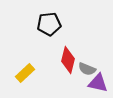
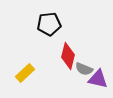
red diamond: moved 4 px up
gray semicircle: moved 3 px left
purple triangle: moved 4 px up
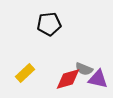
red diamond: moved 23 px down; rotated 60 degrees clockwise
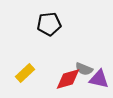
purple triangle: moved 1 px right
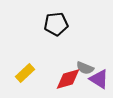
black pentagon: moved 7 px right
gray semicircle: moved 1 px right, 1 px up
purple triangle: rotated 20 degrees clockwise
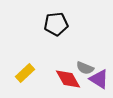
red diamond: rotated 76 degrees clockwise
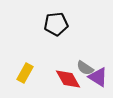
gray semicircle: rotated 12 degrees clockwise
yellow rectangle: rotated 18 degrees counterclockwise
purple triangle: moved 1 px left, 2 px up
